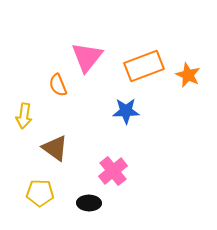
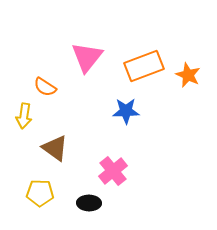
orange semicircle: moved 13 px left, 2 px down; rotated 35 degrees counterclockwise
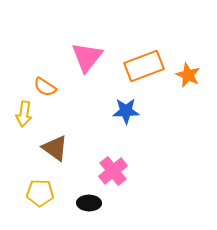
yellow arrow: moved 2 px up
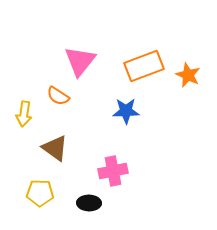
pink triangle: moved 7 px left, 4 px down
orange semicircle: moved 13 px right, 9 px down
pink cross: rotated 28 degrees clockwise
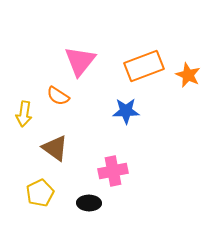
yellow pentagon: rotated 28 degrees counterclockwise
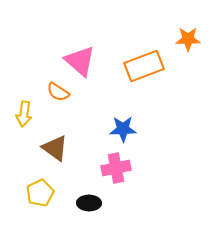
pink triangle: rotated 28 degrees counterclockwise
orange star: moved 36 px up; rotated 25 degrees counterclockwise
orange semicircle: moved 4 px up
blue star: moved 3 px left, 18 px down
pink cross: moved 3 px right, 3 px up
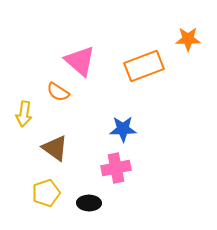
yellow pentagon: moved 6 px right; rotated 8 degrees clockwise
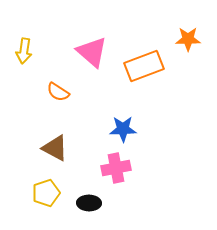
pink triangle: moved 12 px right, 9 px up
yellow arrow: moved 63 px up
brown triangle: rotated 8 degrees counterclockwise
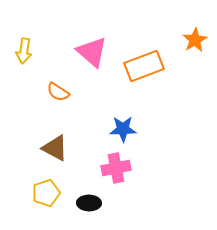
orange star: moved 7 px right, 1 px down; rotated 30 degrees counterclockwise
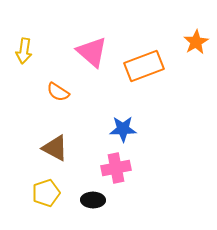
orange star: moved 1 px right, 2 px down
black ellipse: moved 4 px right, 3 px up
